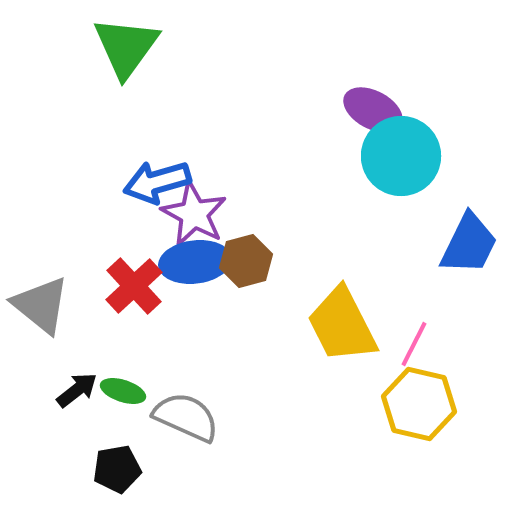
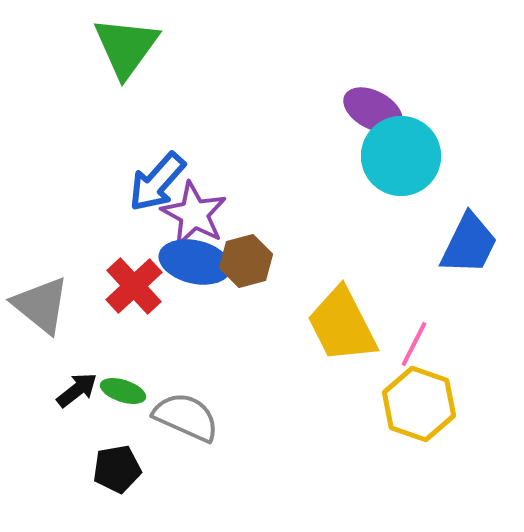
blue arrow: rotated 32 degrees counterclockwise
blue ellipse: rotated 20 degrees clockwise
yellow hexagon: rotated 6 degrees clockwise
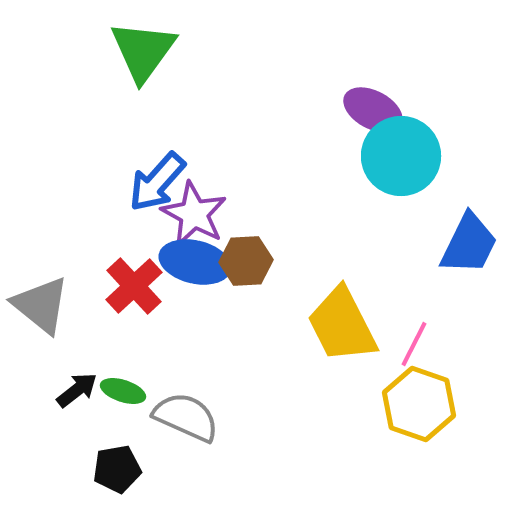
green triangle: moved 17 px right, 4 px down
brown hexagon: rotated 12 degrees clockwise
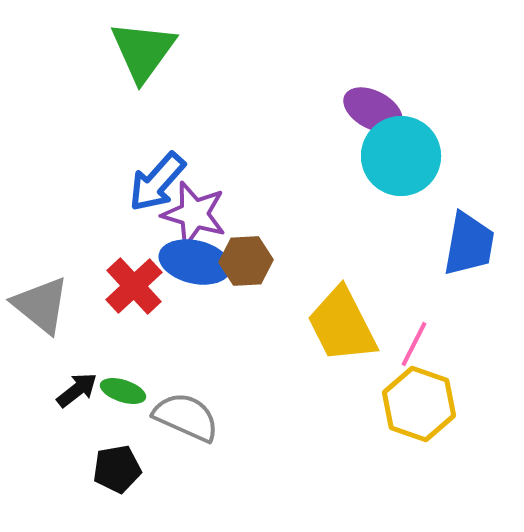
purple star: rotated 12 degrees counterclockwise
blue trapezoid: rotated 16 degrees counterclockwise
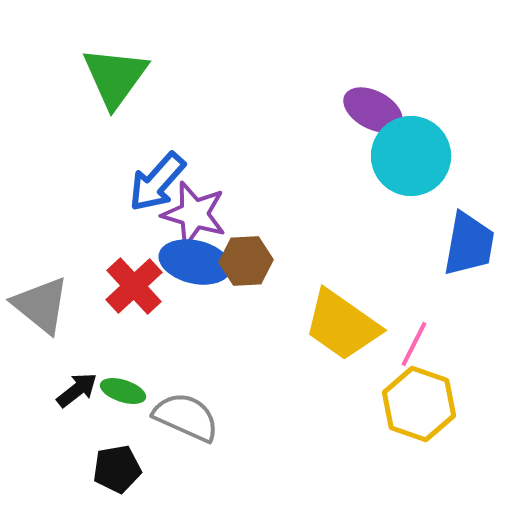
green triangle: moved 28 px left, 26 px down
cyan circle: moved 10 px right
yellow trapezoid: rotated 28 degrees counterclockwise
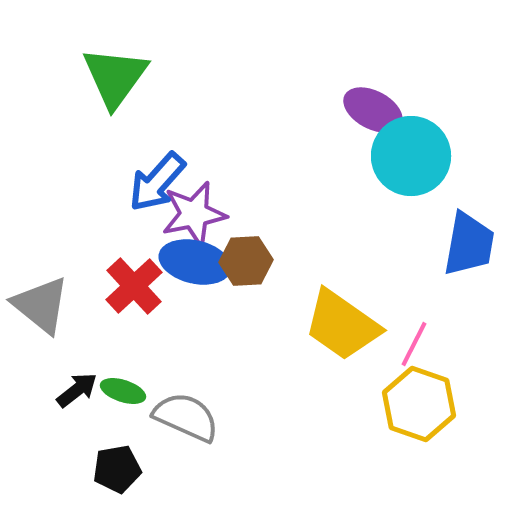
purple star: rotated 28 degrees counterclockwise
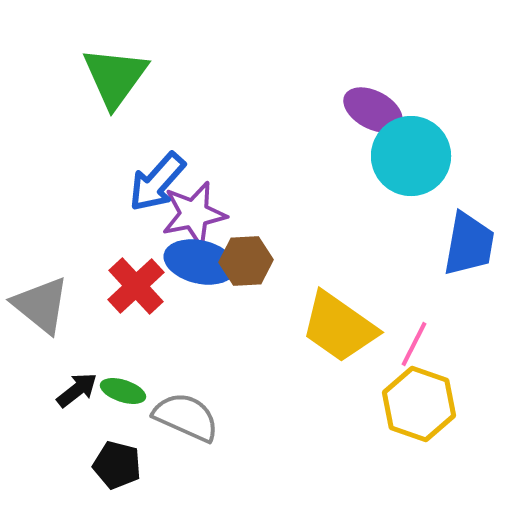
blue ellipse: moved 5 px right
red cross: moved 2 px right
yellow trapezoid: moved 3 px left, 2 px down
black pentagon: moved 4 px up; rotated 24 degrees clockwise
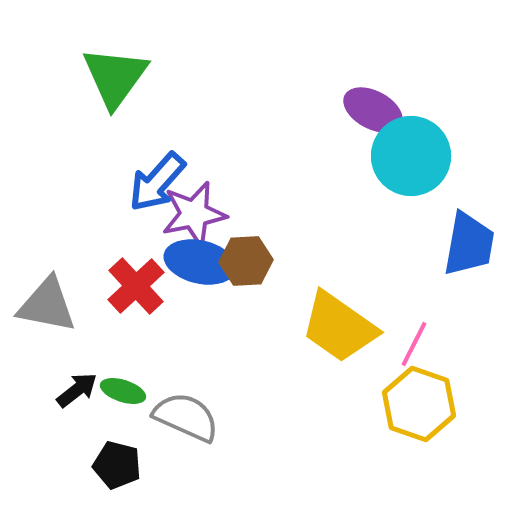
gray triangle: moved 6 px right; rotated 28 degrees counterclockwise
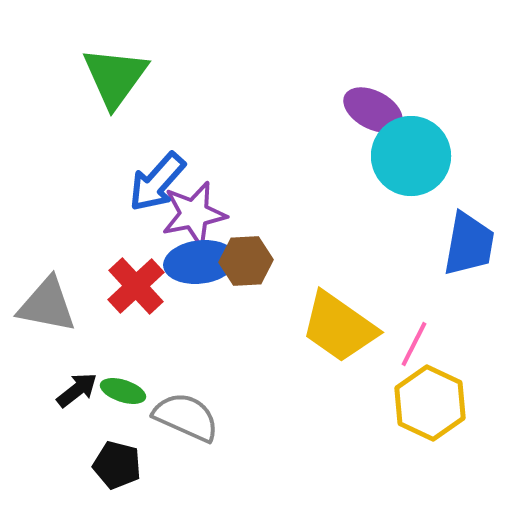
blue ellipse: rotated 20 degrees counterclockwise
yellow hexagon: moved 11 px right, 1 px up; rotated 6 degrees clockwise
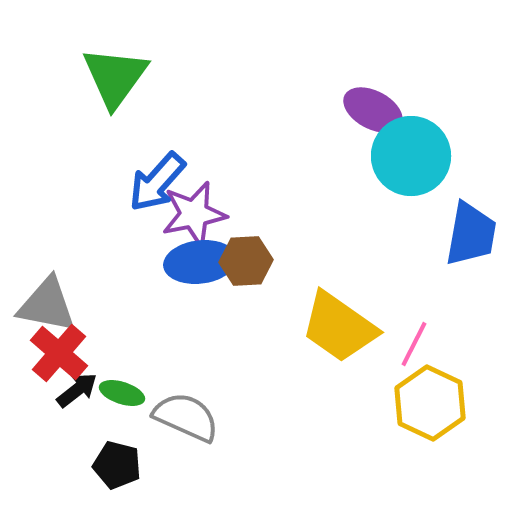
blue trapezoid: moved 2 px right, 10 px up
red cross: moved 77 px left, 67 px down; rotated 6 degrees counterclockwise
green ellipse: moved 1 px left, 2 px down
